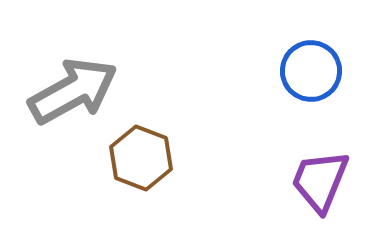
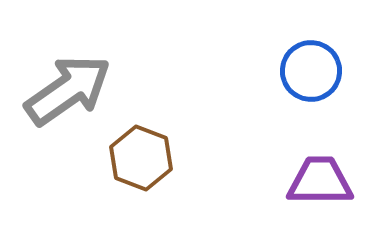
gray arrow: moved 5 px left, 1 px up; rotated 6 degrees counterclockwise
purple trapezoid: rotated 68 degrees clockwise
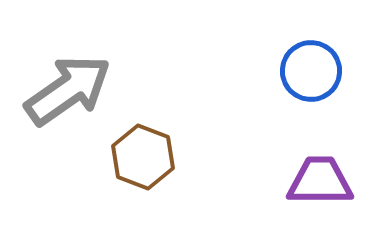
brown hexagon: moved 2 px right, 1 px up
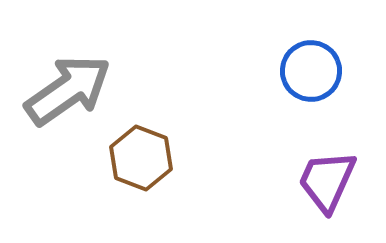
brown hexagon: moved 2 px left, 1 px down
purple trapezoid: moved 7 px right; rotated 66 degrees counterclockwise
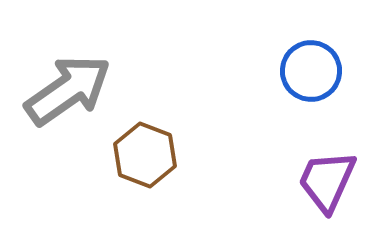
brown hexagon: moved 4 px right, 3 px up
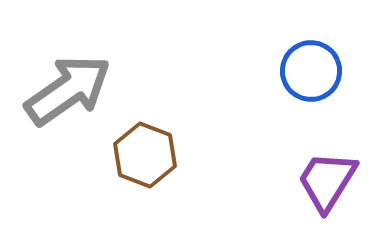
purple trapezoid: rotated 8 degrees clockwise
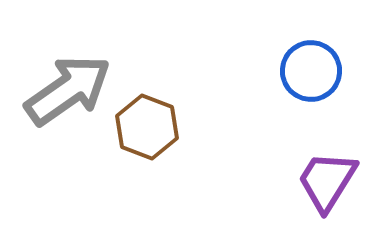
brown hexagon: moved 2 px right, 28 px up
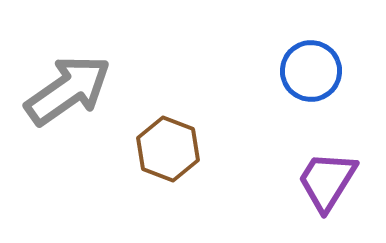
brown hexagon: moved 21 px right, 22 px down
